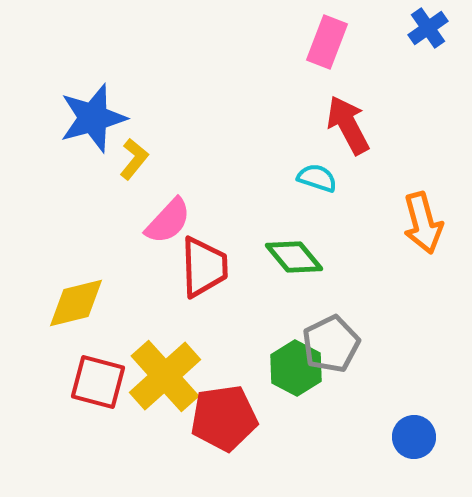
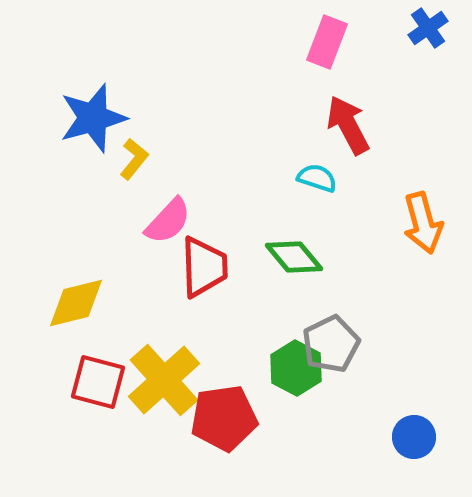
yellow cross: moved 1 px left, 4 px down
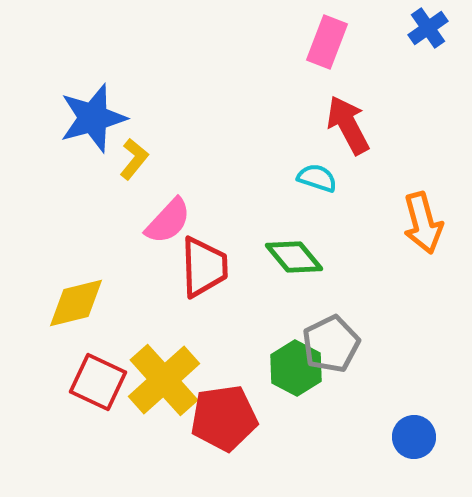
red square: rotated 10 degrees clockwise
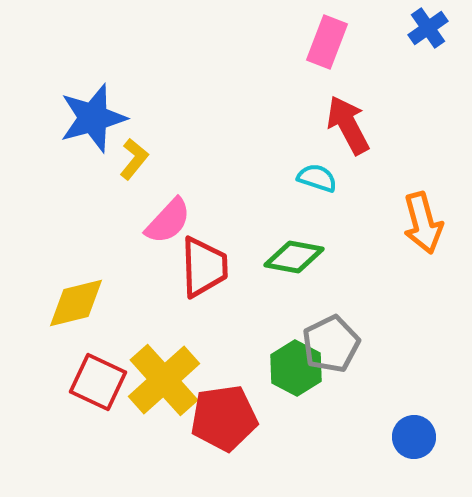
green diamond: rotated 40 degrees counterclockwise
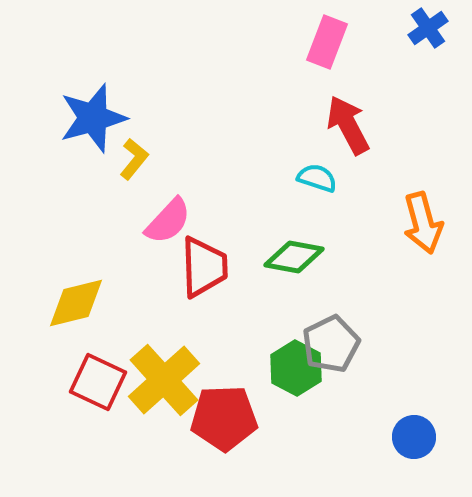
red pentagon: rotated 6 degrees clockwise
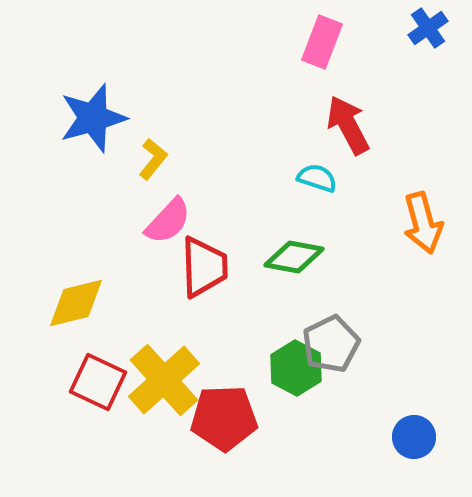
pink rectangle: moved 5 px left
yellow L-shape: moved 19 px right
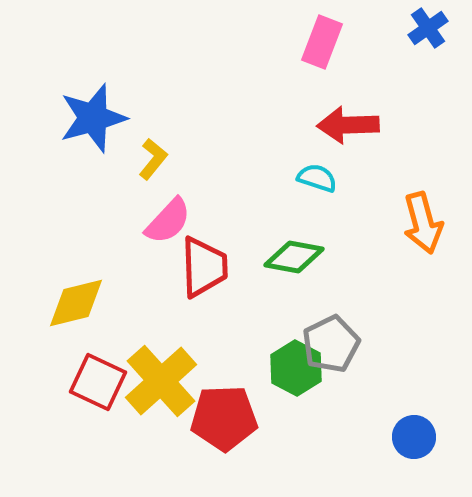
red arrow: rotated 64 degrees counterclockwise
yellow cross: moved 3 px left, 1 px down
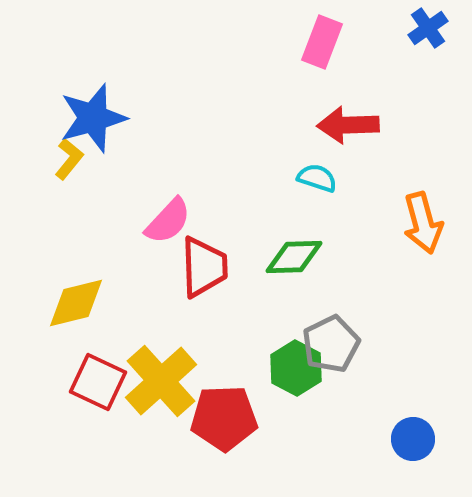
yellow L-shape: moved 84 px left
green diamond: rotated 12 degrees counterclockwise
blue circle: moved 1 px left, 2 px down
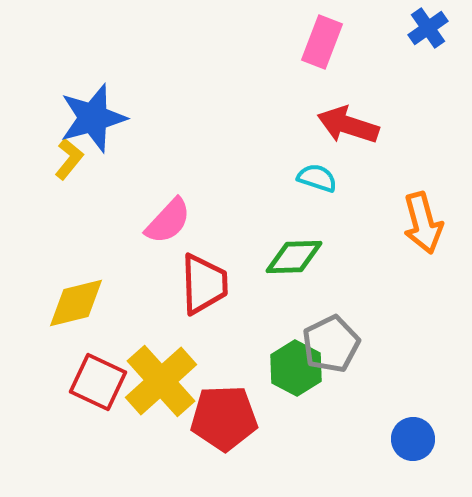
red arrow: rotated 20 degrees clockwise
red trapezoid: moved 17 px down
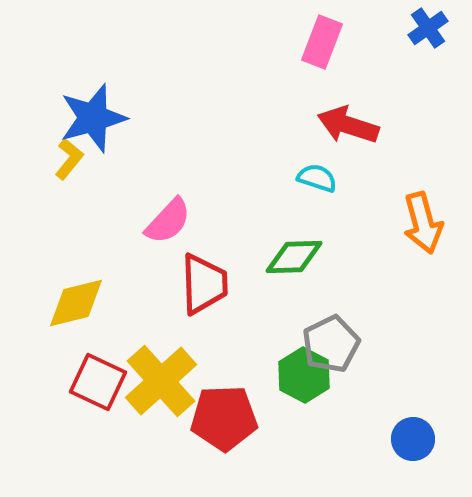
green hexagon: moved 8 px right, 7 px down
